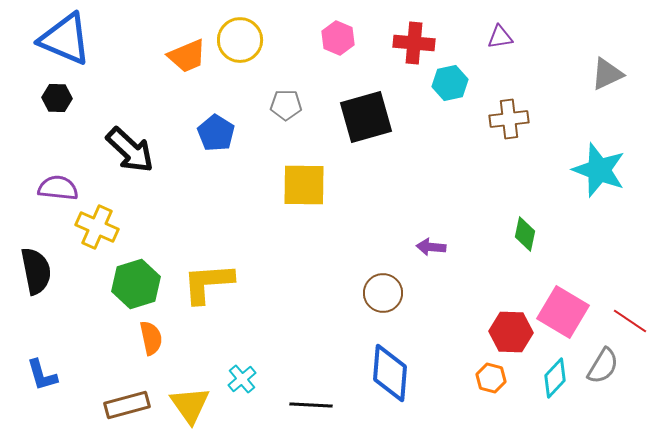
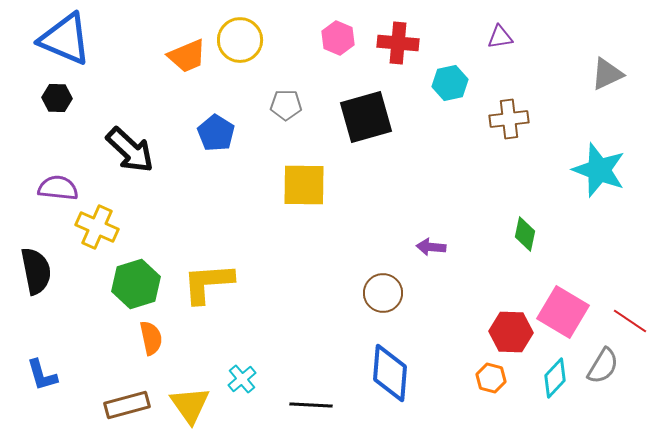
red cross: moved 16 px left
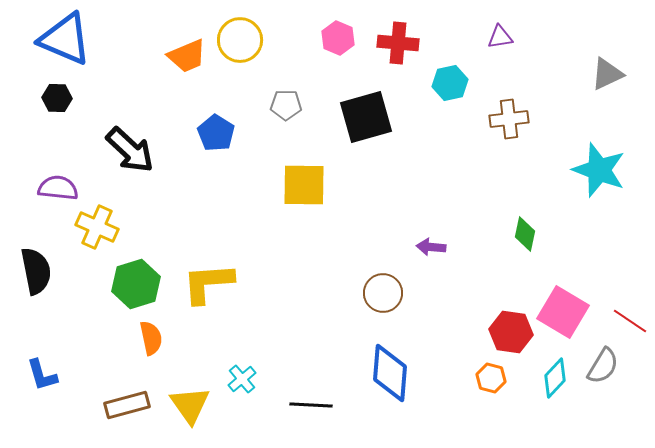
red hexagon: rotated 6 degrees clockwise
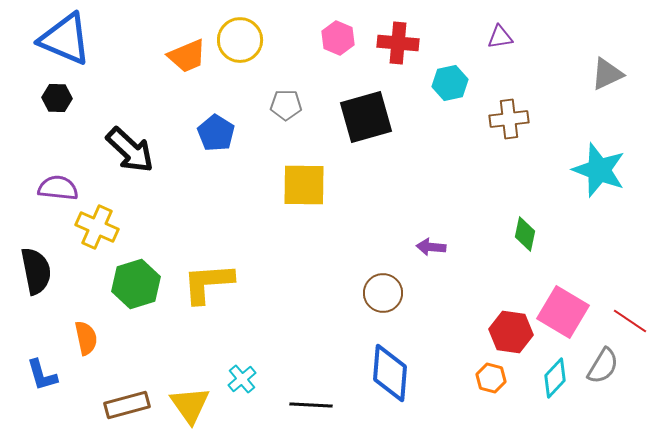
orange semicircle: moved 65 px left
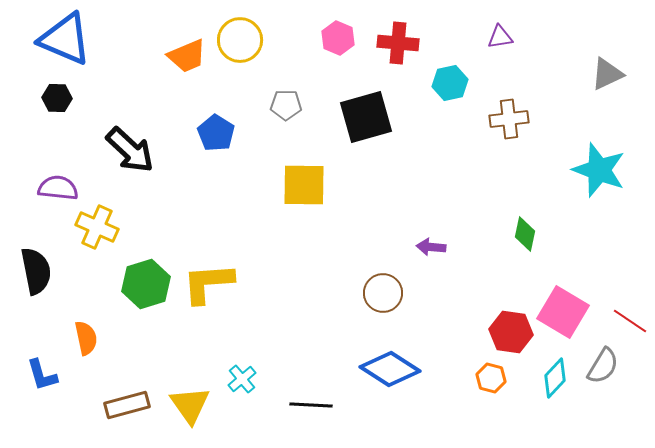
green hexagon: moved 10 px right
blue diamond: moved 4 px up; rotated 62 degrees counterclockwise
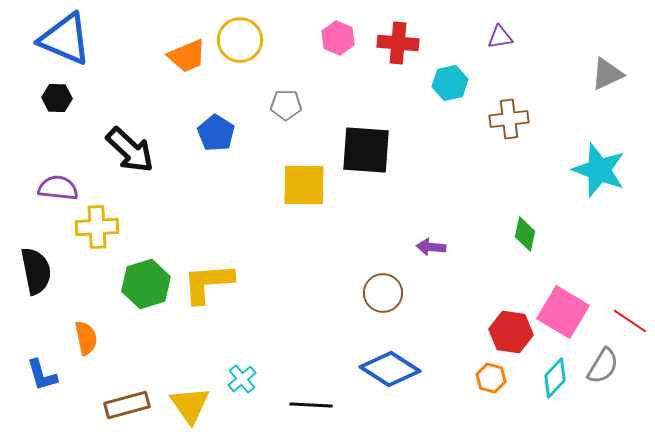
black square: moved 33 px down; rotated 20 degrees clockwise
yellow cross: rotated 27 degrees counterclockwise
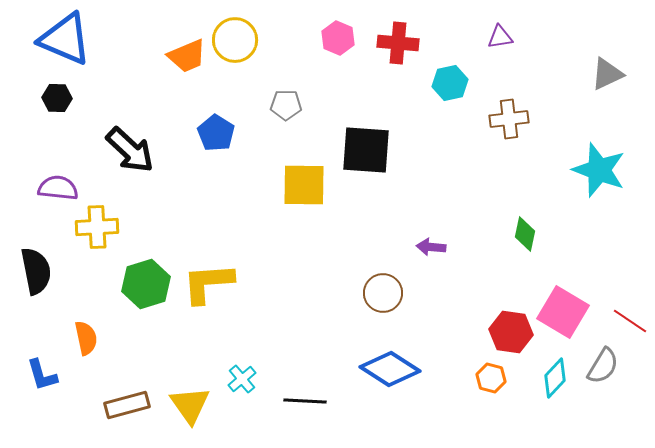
yellow circle: moved 5 px left
black line: moved 6 px left, 4 px up
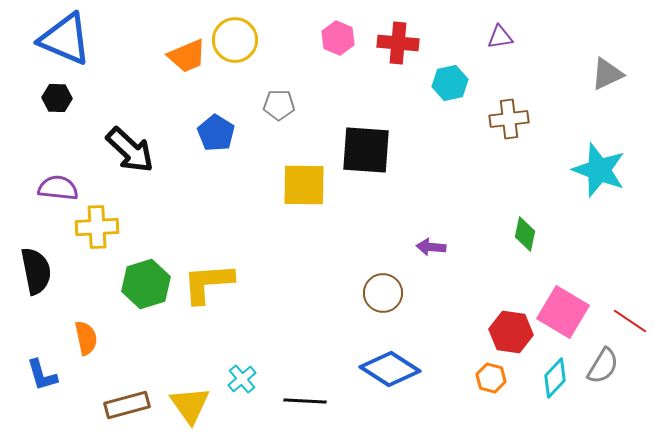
gray pentagon: moved 7 px left
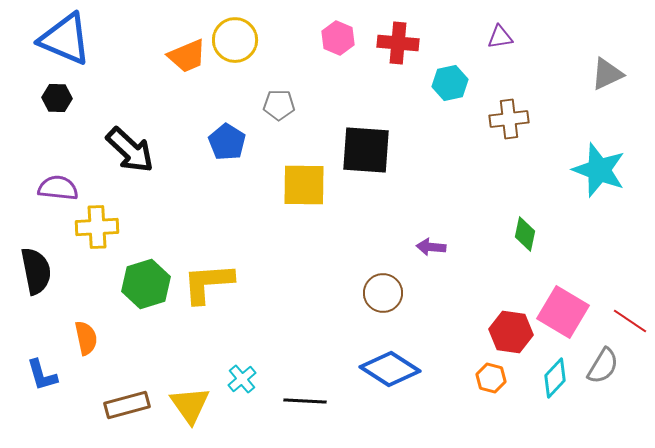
blue pentagon: moved 11 px right, 9 px down
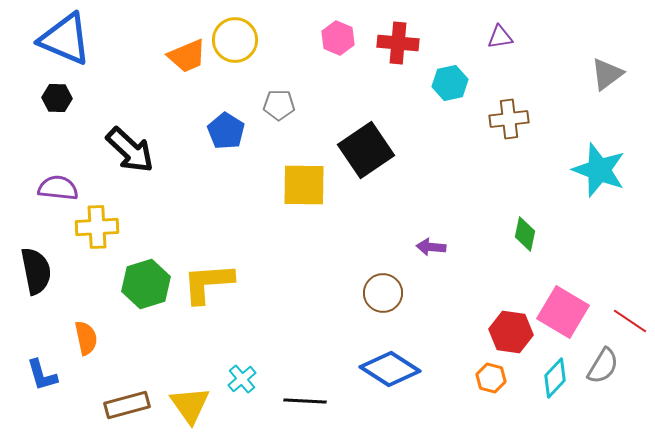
gray triangle: rotated 12 degrees counterclockwise
blue pentagon: moved 1 px left, 11 px up
black square: rotated 38 degrees counterclockwise
